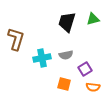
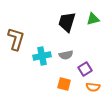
cyan cross: moved 2 px up
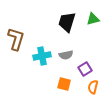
orange semicircle: rotated 96 degrees clockwise
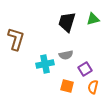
cyan cross: moved 3 px right, 8 px down
orange square: moved 3 px right, 2 px down
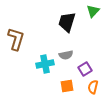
green triangle: moved 8 px up; rotated 32 degrees counterclockwise
orange square: rotated 24 degrees counterclockwise
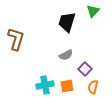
gray semicircle: rotated 16 degrees counterclockwise
cyan cross: moved 21 px down
purple square: rotated 16 degrees counterclockwise
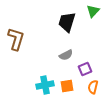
purple square: rotated 24 degrees clockwise
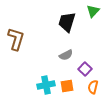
purple square: rotated 24 degrees counterclockwise
cyan cross: moved 1 px right
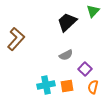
black trapezoid: rotated 30 degrees clockwise
brown L-shape: rotated 25 degrees clockwise
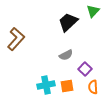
black trapezoid: moved 1 px right
orange semicircle: rotated 16 degrees counterclockwise
